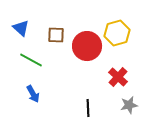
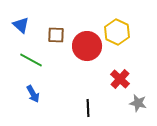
blue triangle: moved 3 px up
yellow hexagon: moved 1 px up; rotated 20 degrees counterclockwise
red cross: moved 2 px right, 2 px down
gray star: moved 9 px right, 2 px up; rotated 24 degrees clockwise
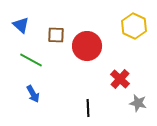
yellow hexagon: moved 17 px right, 6 px up
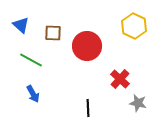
brown square: moved 3 px left, 2 px up
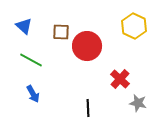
blue triangle: moved 3 px right, 1 px down
brown square: moved 8 px right, 1 px up
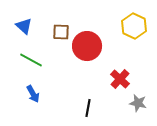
black line: rotated 12 degrees clockwise
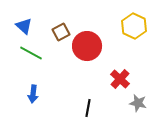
brown square: rotated 30 degrees counterclockwise
green line: moved 7 px up
blue arrow: rotated 36 degrees clockwise
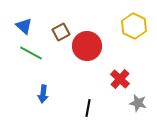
blue arrow: moved 10 px right
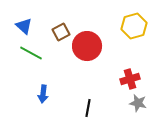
yellow hexagon: rotated 20 degrees clockwise
red cross: moved 10 px right; rotated 30 degrees clockwise
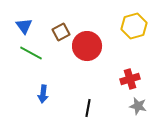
blue triangle: rotated 12 degrees clockwise
gray star: moved 3 px down
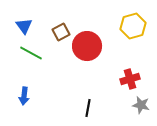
yellow hexagon: moved 1 px left
blue arrow: moved 19 px left, 2 px down
gray star: moved 3 px right, 1 px up
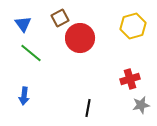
blue triangle: moved 1 px left, 2 px up
brown square: moved 1 px left, 14 px up
red circle: moved 7 px left, 8 px up
green line: rotated 10 degrees clockwise
gray star: rotated 24 degrees counterclockwise
